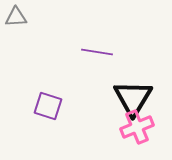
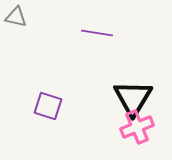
gray triangle: rotated 15 degrees clockwise
purple line: moved 19 px up
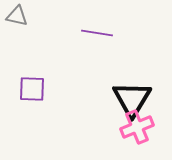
gray triangle: moved 1 px right, 1 px up
black triangle: moved 1 px left, 1 px down
purple square: moved 16 px left, 17 px up; rotated 16 degrees counterclockwise
